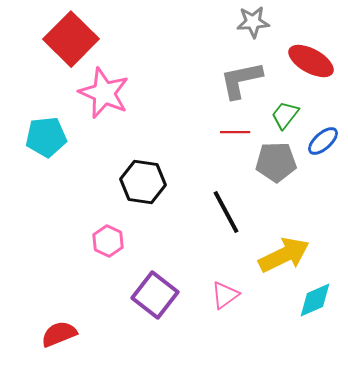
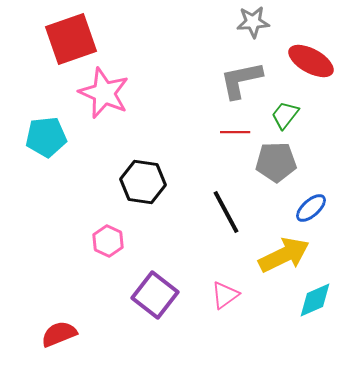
red square: rotated 26 degrees clockwise
blue ellipse: moved 12 px left, 67 px down
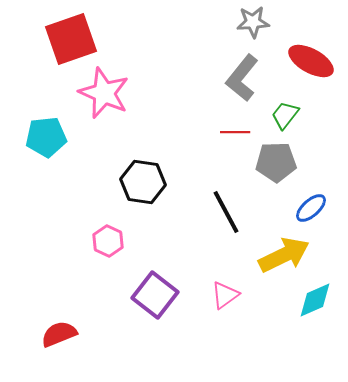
gray L-shape: moved 1 px right, 2 px up; rotated 39 degrees counterclockwise
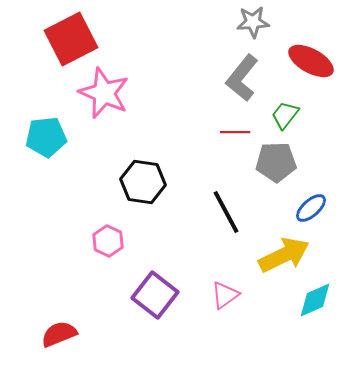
red square: rotated 8 degrees counterclockwise
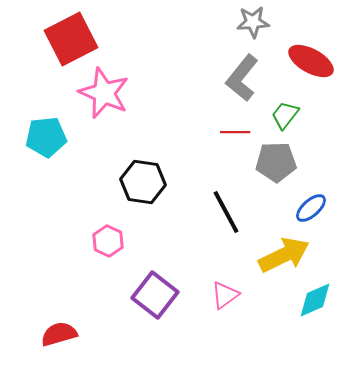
red semicircle: rotated 6 degrees clockwise
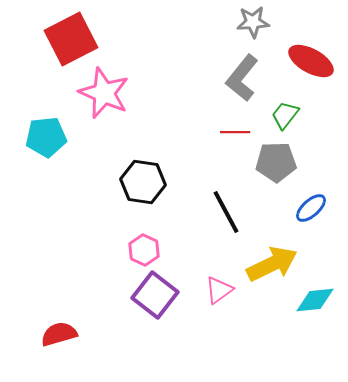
pink hexagon: moved 36 px right, 9 px down
yellow arrow: moved 12 px left, 9 px down
pink triangle: moved 6 px left, 5 px up
cyan diamond: rotated 18 degrees clockwise
